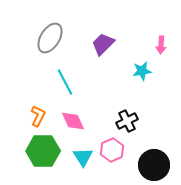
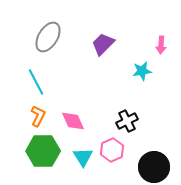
gray ellipse: moved 2 px left, 1 px up
cyan line: moved 29 px left
black circle: moved 2 px down
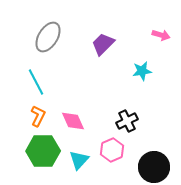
pink arrow: moved 10 px up; rotated 78 degrees counterclockwise
cyan triangle: moved 4 px left, 3 px down; rotated 15 degrees clockwise
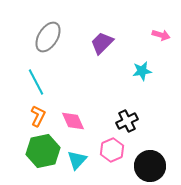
purple trapezoid: moved 1 px left, 1 px up
green hexagon: rotated 12 degrees counterclockwise
cyan triangle: moved 2 px left
black circle: moved 4 px left, 1 px up
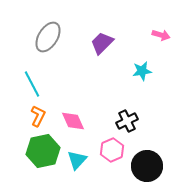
cyan line: moved 4 px left, 2 px down
black circle: moved 3 px left
